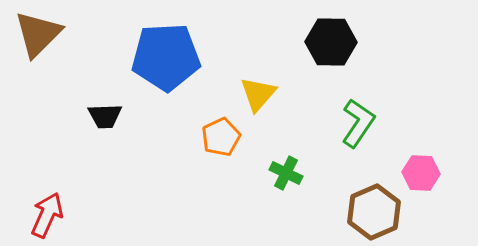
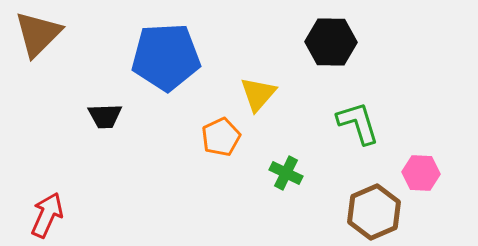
green L-shape: rotated 51 degrees counterclockwise
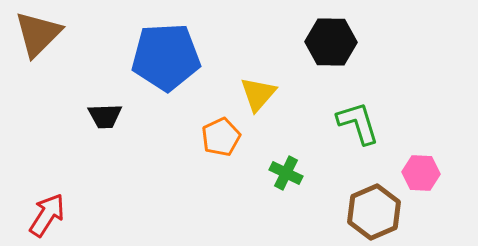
red arrow: rotated 9 degrees clockwise
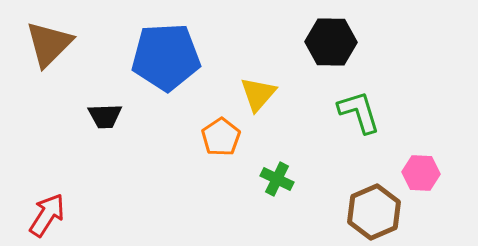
brown triangle: moved 11 px right, 10 px down
green L-shape: moved 1 px right, 11 px up
orange pentagon: rotated 9 degrees counterclockwise
green cross: moved 9 px left, 6 px down
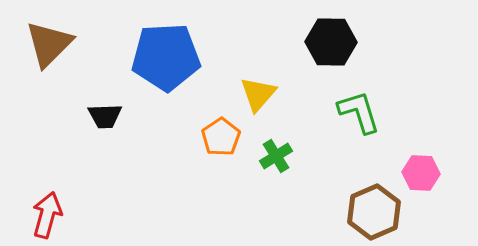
green cross: moved 1 px left, 23 px up; rotated 32 degrees clockwise
red arrow: rotated 18 degrees counterclockwise
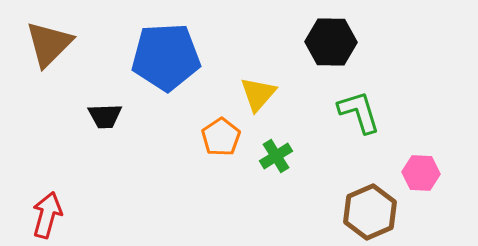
brown hexagon: moved 4 px left
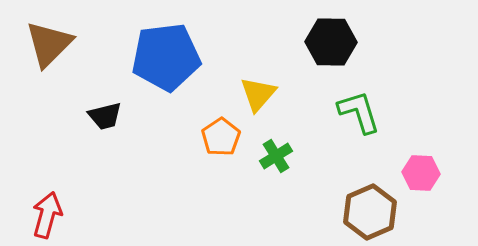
blue pentagon: rotated 4 degrees counterclockwise
black trapezoid: rotated 12 degrees counterclockwise
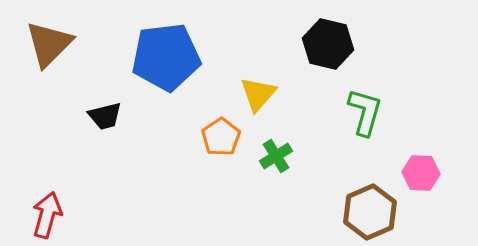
black hexagon: moved 3 px left, 2 px down; rotated 12 degrees clockwise
green L-shape: moved 6 px right; rotated 33 degrees clockwise
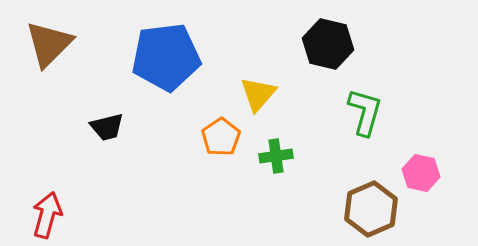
black trapezoid: moved 2 px right, 11 px down
green cross: rotated 24 degrees clockwise
pink hexagon: rotated 9 degrees clockwise
brown hexagon: moved 1 px right, 3 px up
